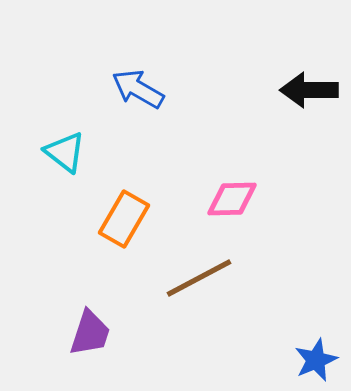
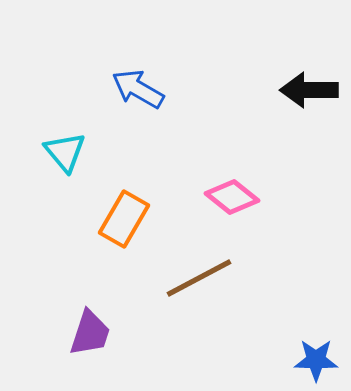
cyan triangle: rotated 12 degrees clockwise
pink diamond: moved 2 px up; rotated 40 degrees clockwise
blue star: rotated 24 degrees clockwise
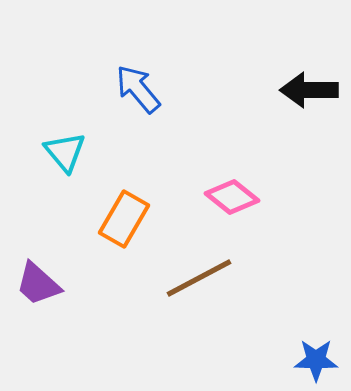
blue arrow: rotated 20 degrees clockwise
purple trapezoid: moved 52 px left, 49 px up; rotated 114 degrees clockwise
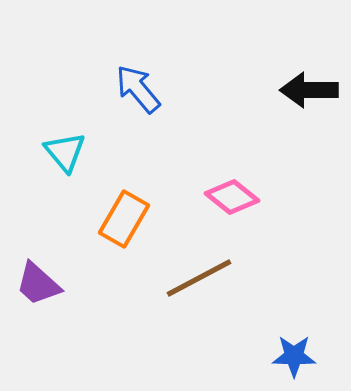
blue star: moved 22 px left, 4 px up
